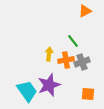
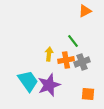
cyan trapezoid: moved 1 px right, 10 px up
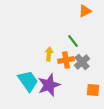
gray cross: rotated 21 degrees counterclockwise
orange square: moved 5 px right, 4 px up
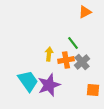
orange triangle: moved 1 px down
green line: moved 2 px down
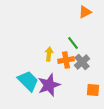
cyan trapezoid: rotated 10 degrees counterclockwise
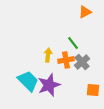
yellow arrow: moved 1 px left, 1 px down
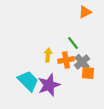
orange square: moved 5 px left, 17 px up
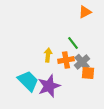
purple star: moved 1 px down
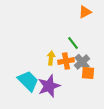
yellow arrow: moved 3 px right, 3 px down
orange cross: moved 1 px down
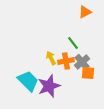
yellow arrow: rotated 32 degrees counterclockwise
